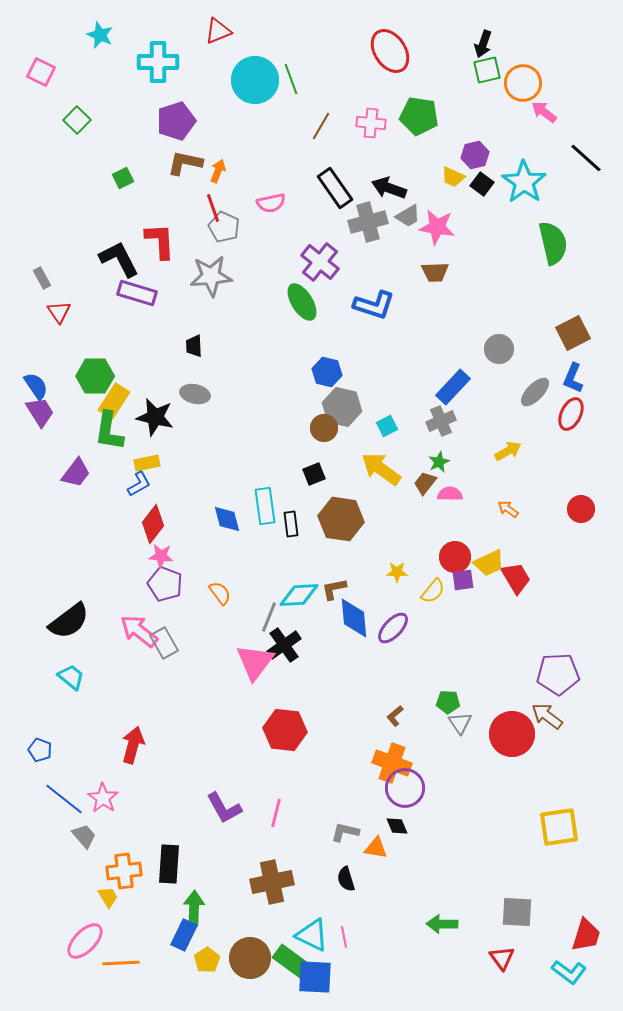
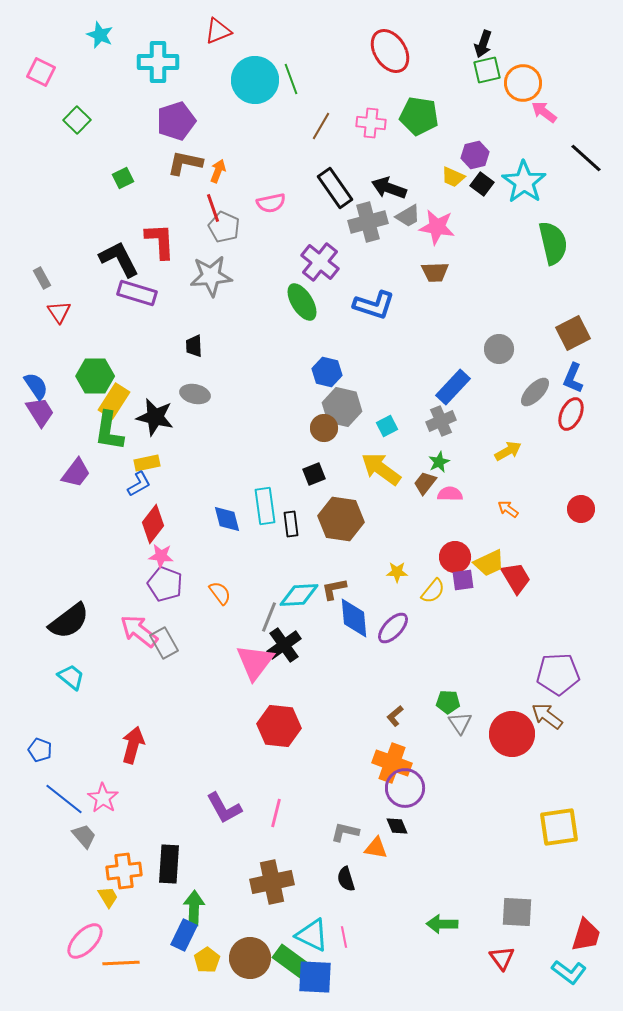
red hexagon at (285, 730): moved 6 px left, 4 px up
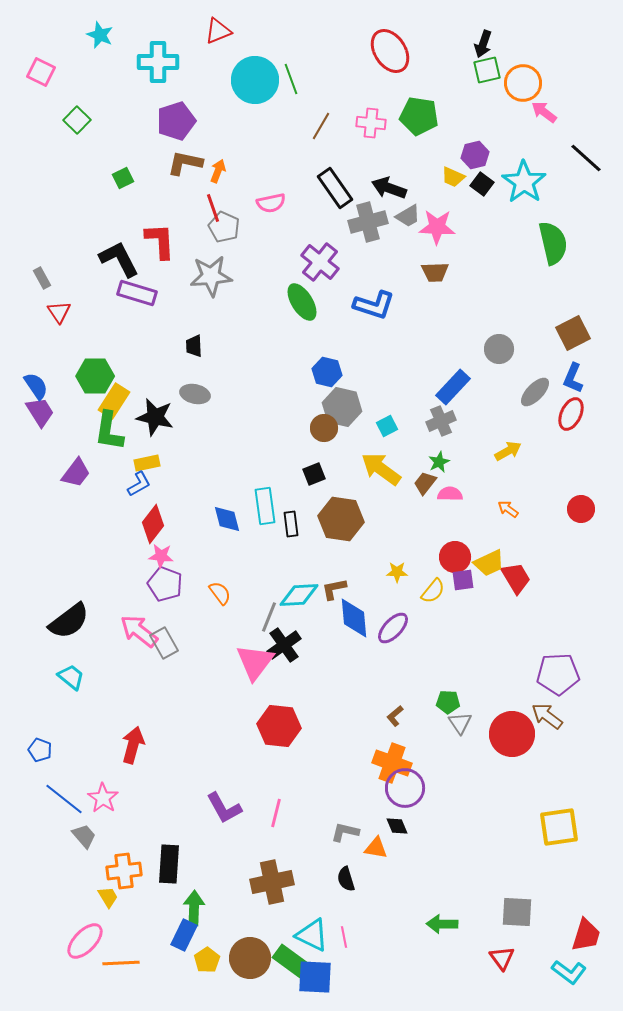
pink star at (437, 227): rotated 6 degrees counterclockwise
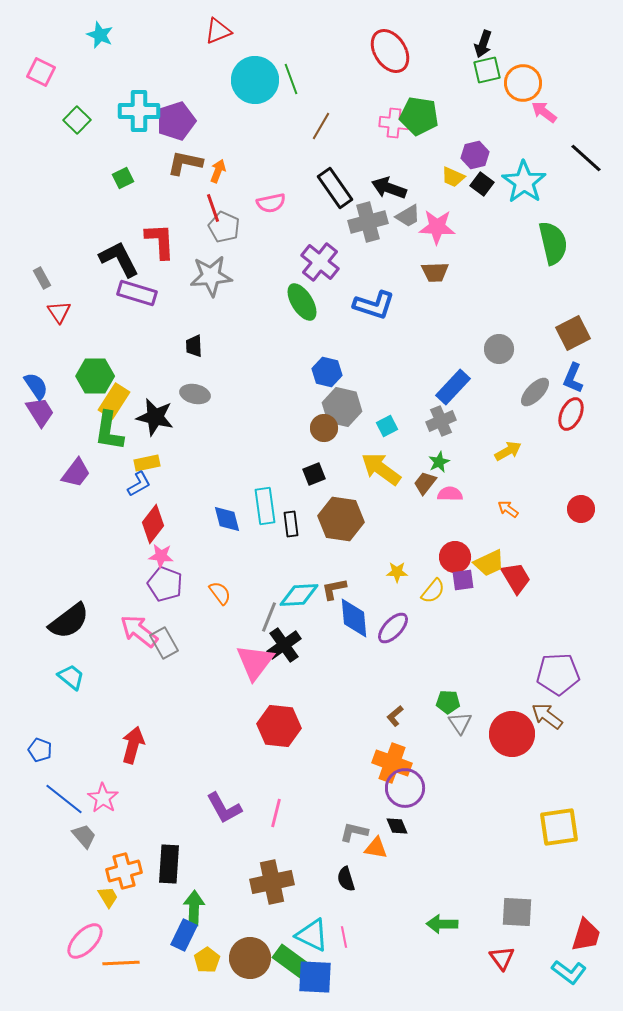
cyan cross at (158, 62): moved 19 px left, 49 px down
pink cross at (371, 123): moved 23 px right
gray L-shape at (345, 832): moved 9 px right
orange cross at (124, 871): rotated 8 degrees counterclockwise
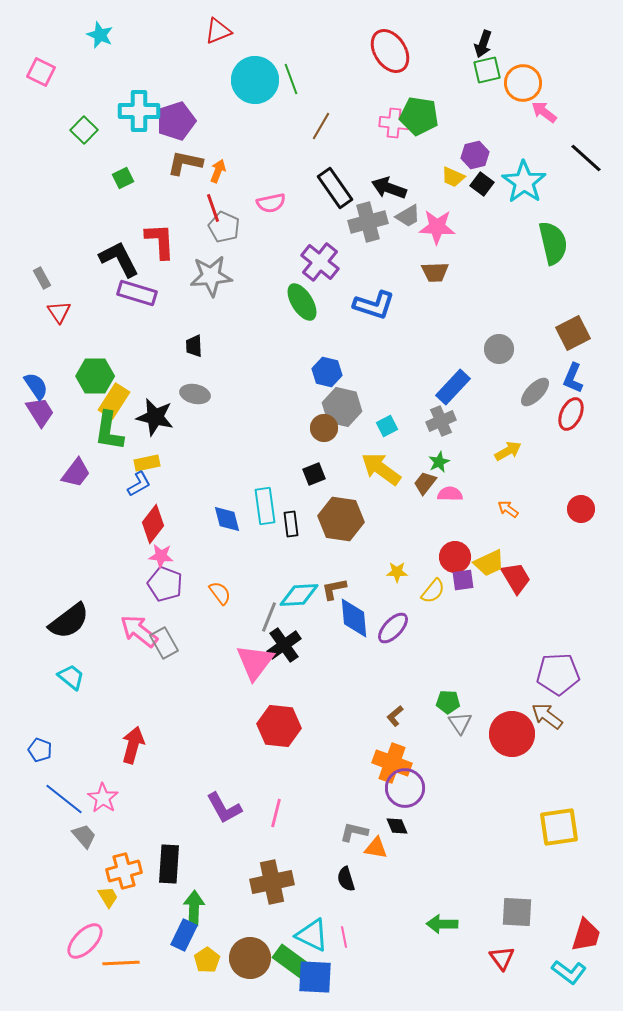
green square at (77, 120): moved 7 px right, 10 px down
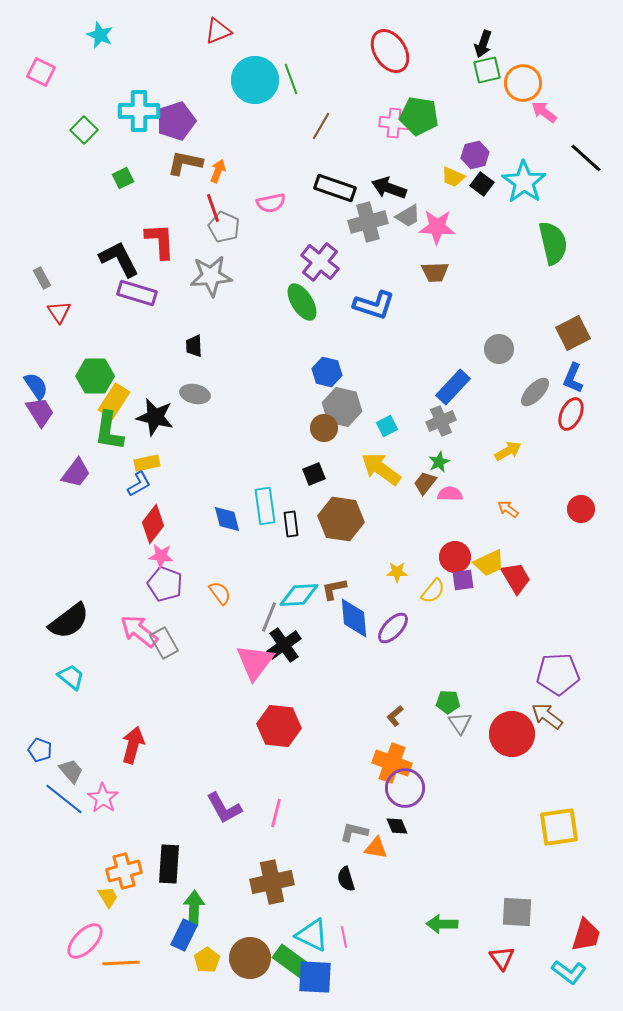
black rectangle at (335, 188): rotated 36 degrees counterclockwise
gray trapezoid at (84, 836): moved 13 px left, 65 px up
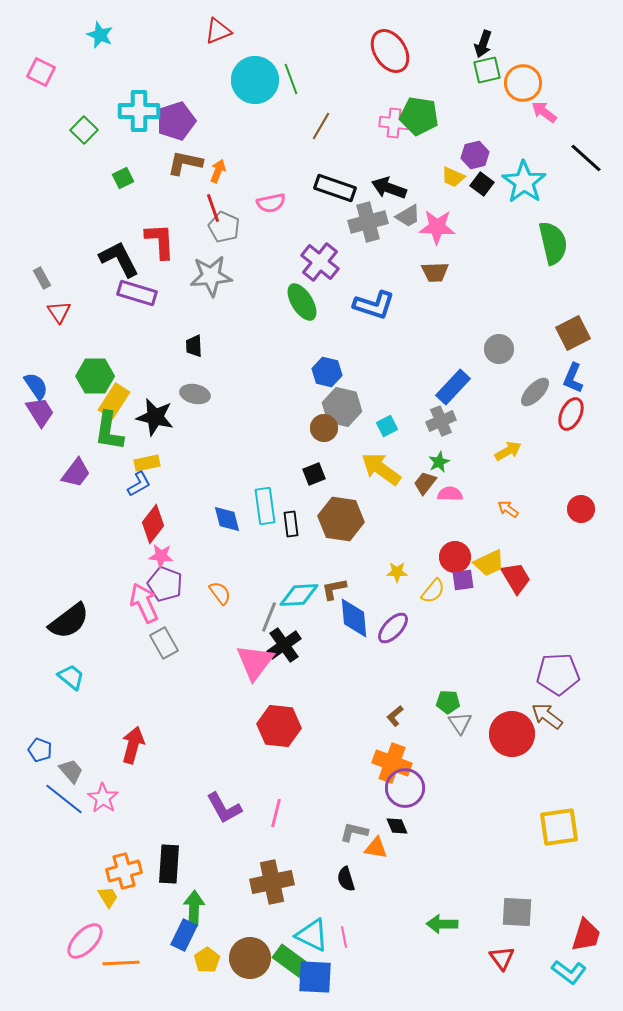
pink arrow at (139, 631): moved 5 px right, 28 px up; rotated 27 degrees clockwise
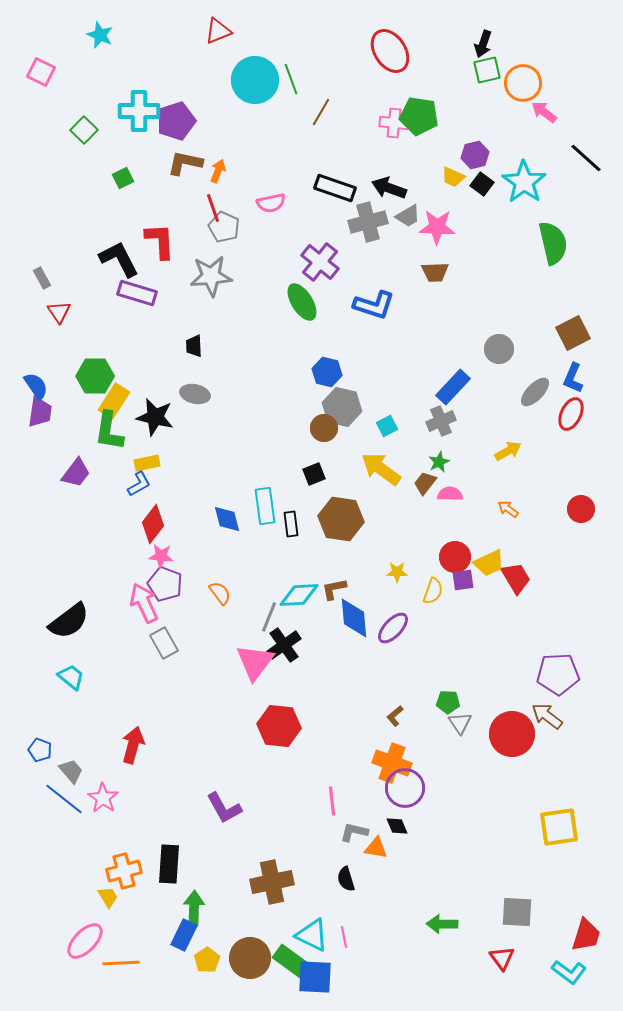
brown line at (321, 126): moved 14 px up
purple trapezoid at (40, 412): rotated 40 degrees clockwise
yellow semicircle at (433, 591): rotated 20 degrees counterclockwise
pink line at (276, 813): moved 56 px right, 12 px up; rotated 20 degrees counterclockwise
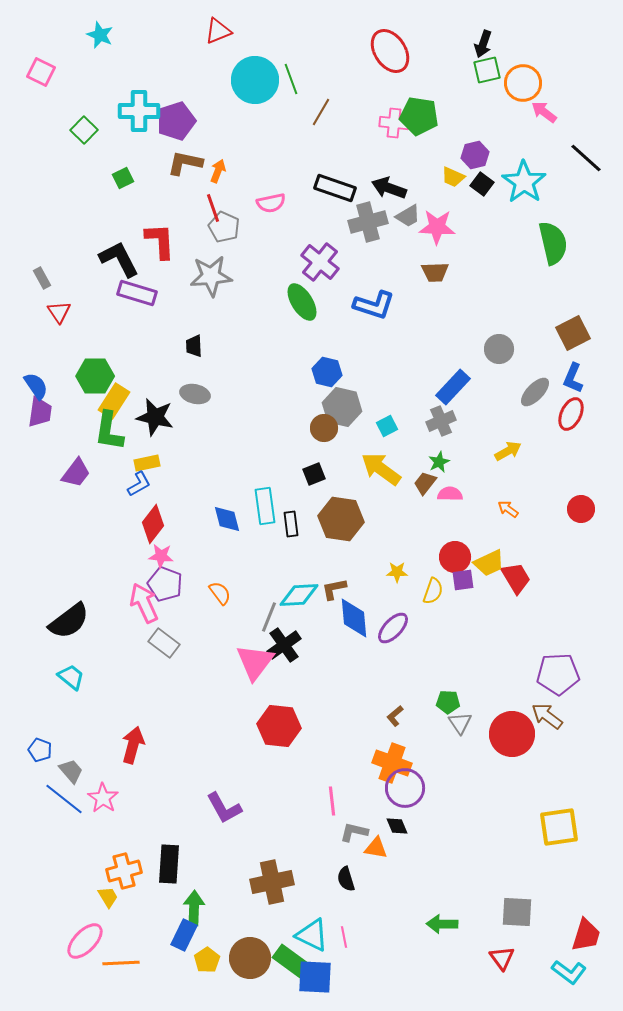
gray rectangle at (164, 643): rotated 24 degrees counterclockwise
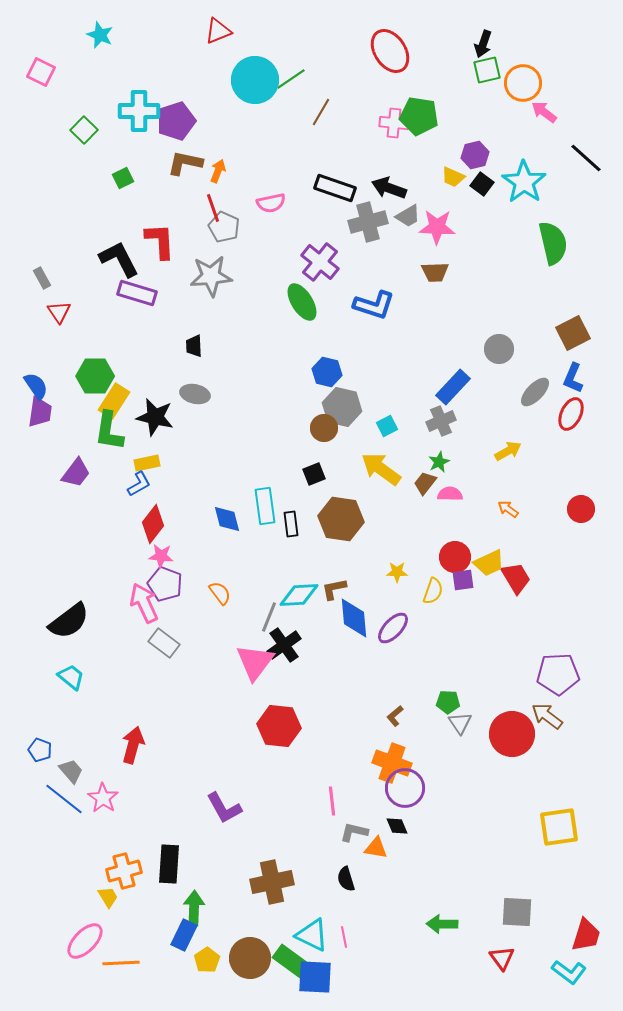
green line at (291, 79): rotated 76 degrees clockwise
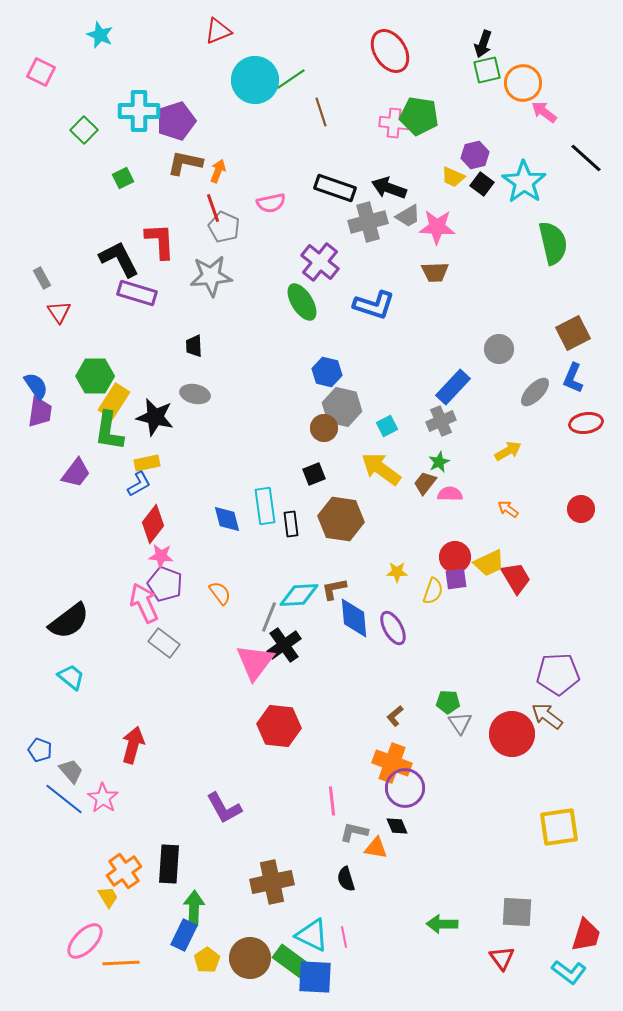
brown line at (321, 112): rotated 48 degrees counterclockwise
red ellipse at (571, 414): moved 15 px right, 9 px down; rotated 56 degrees clockwise
purple square at (463, 580): moved 7 px left, 1 px up
purple ellipse at (393, 628): rotated 72 degrees counterclockwise
orange cross at (124, 871): rotated 20 degrees counterclockwise
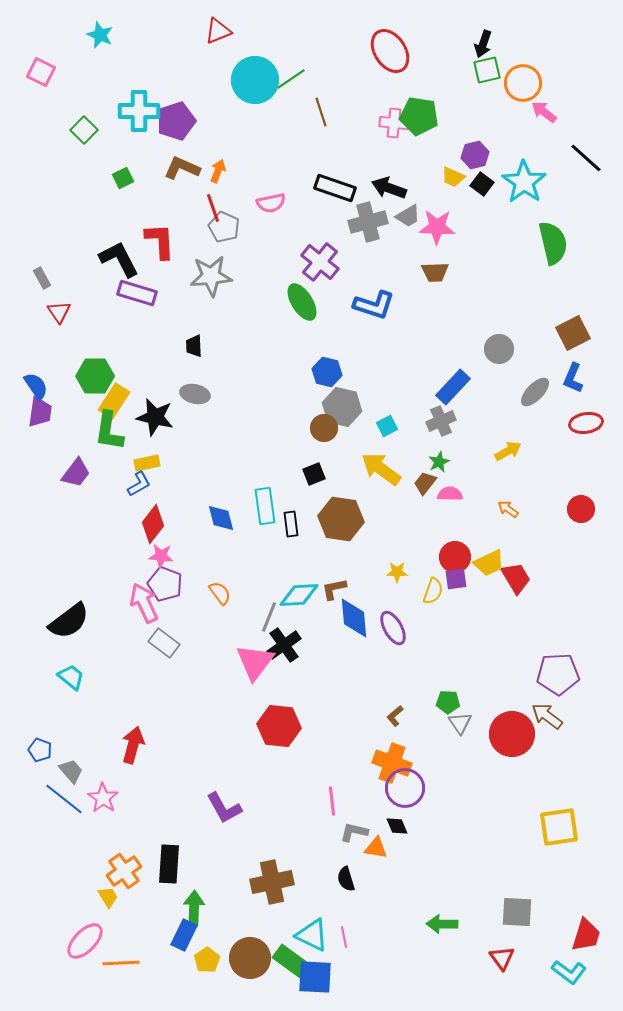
brown L-shape at (185, 163): moved 3 px left, 5 px down; rotated 12 degrees clockwise
blue diamond at (227, 519): moved 6 px left, 1 px up
